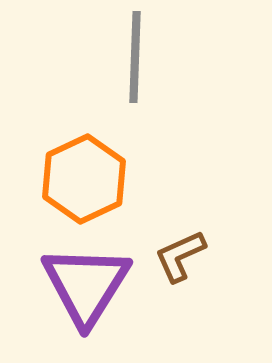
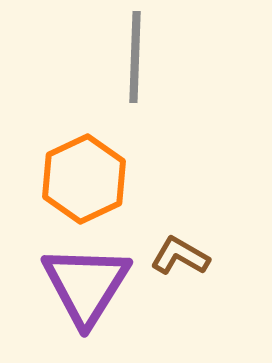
brown L-shape: rotated 54 degrees clockwise
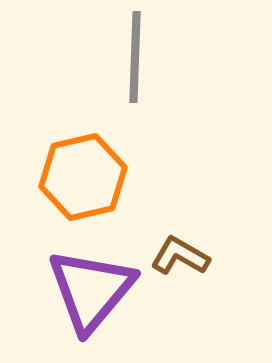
orange hexagon: moved 1 px left, 2 px up; rotated 12 degrees clockwise
purple triangle: moved 5 px right, 5 px down; rotated 8 degrees clockwise
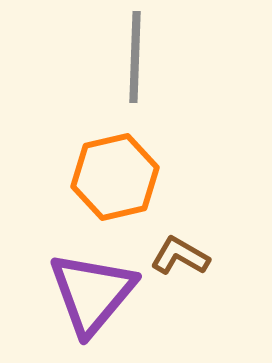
orange hexagon: moved 32 px right
purple triangle: moved 1 px right, 3 px down
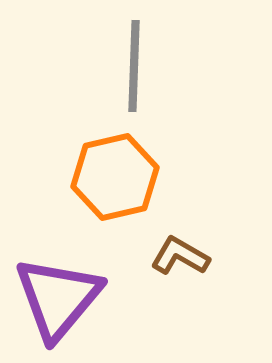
gray line: moved 1 px left, 9 px down
purple triangle: moved 34 px left, 5 px down
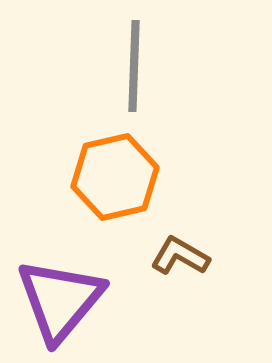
purple triangle: moved 2 px right, 2 px down
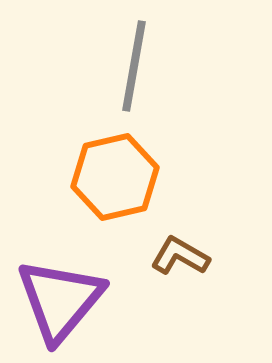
gray line: rotated 8 degrees clockwise
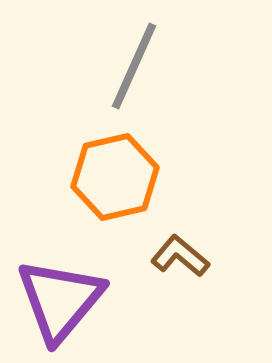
gray line: rotated 14 degrees clockwise
brown L-shape: rotated 10 degrees clockwise
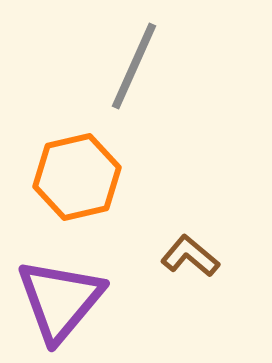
orange hexagon: moved 38 px left
brown L-shape: moved 10 px right
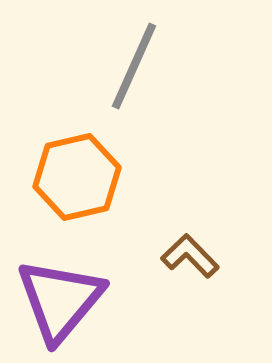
brown L-shape: rotated 6 degrees clockwise
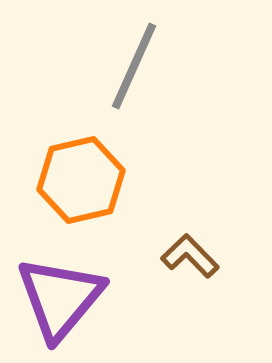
orange hexagon: moved 4 px right, 3 px down
purple triangle: moved 2 px up
